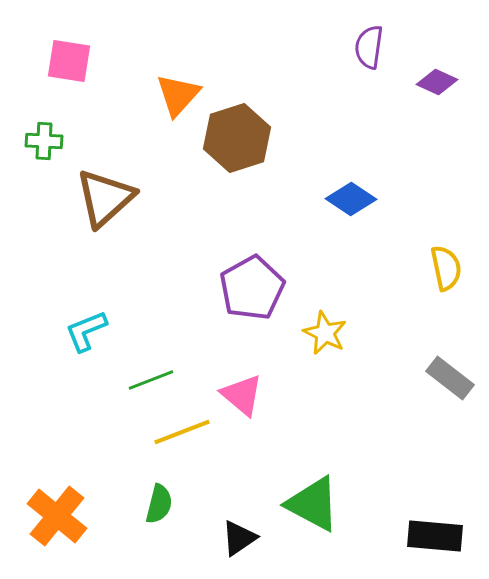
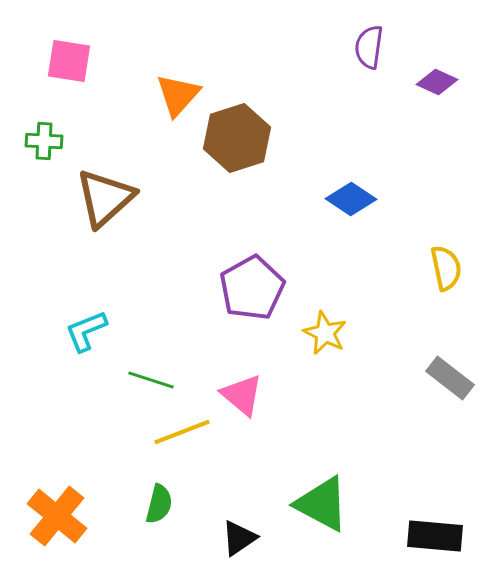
green line: rotated 39 degrees clockwise
green triangle: moved 9 px right
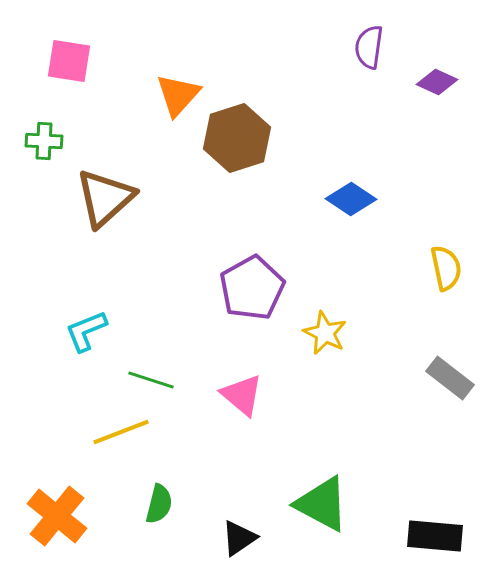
yellow line: moved 61 px left
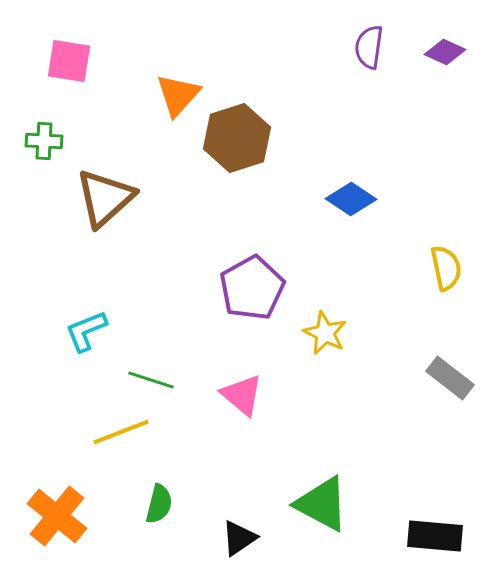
purple diamond: moved 8 px right, 30 px up
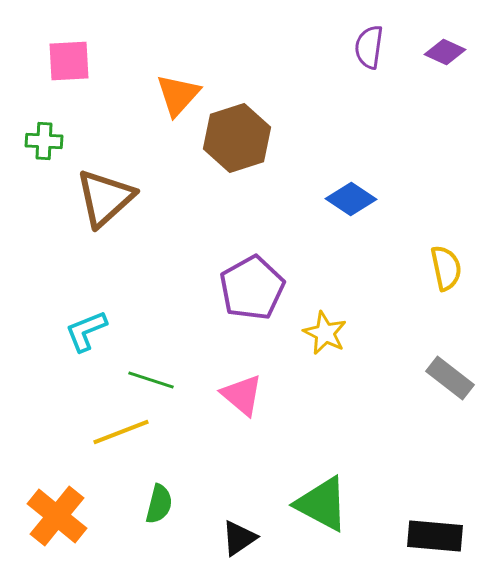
pink square: rotated 12 degrees counterclockwise
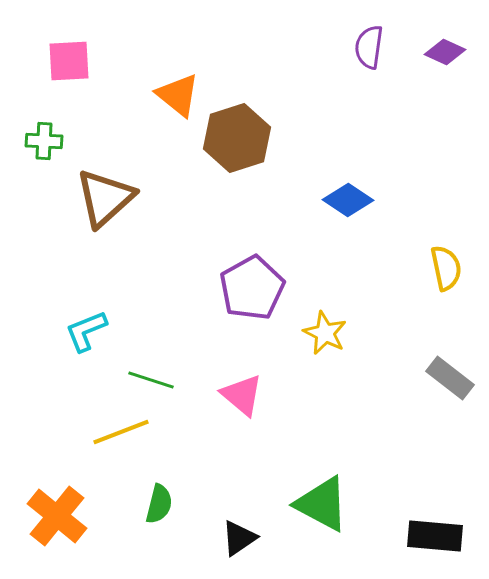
orange triangle: rotated 33 degrees counterclockwise
blue diamond: moved 3 px left, 1 px down
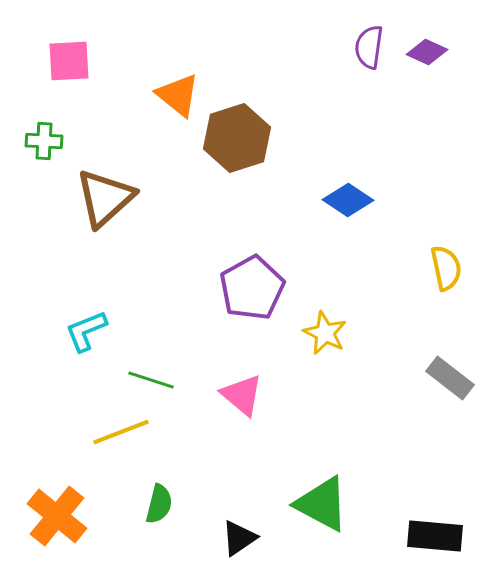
purple diamond: moved 18 px left
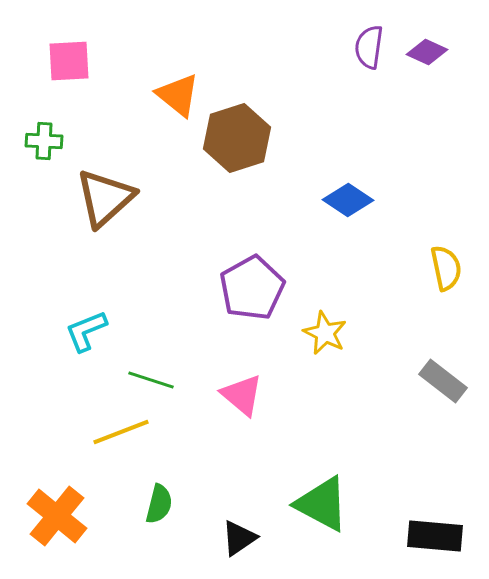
gray rectangle: moved 7 px left, 3 px down
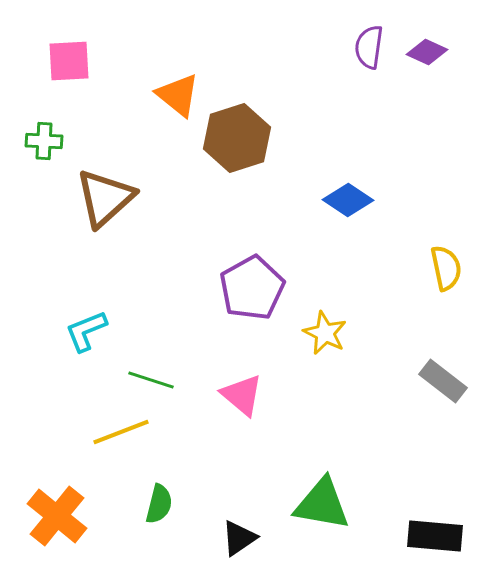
green triangle: rotated 18 degrees counterclockwise
